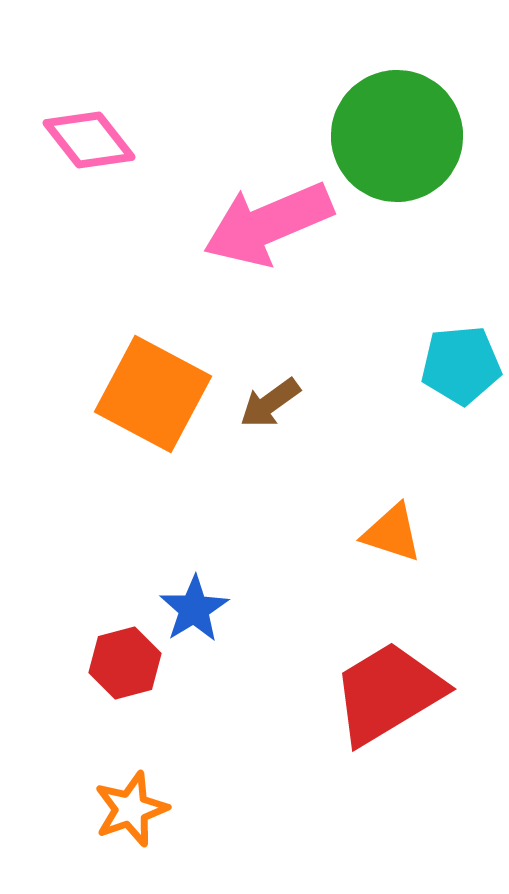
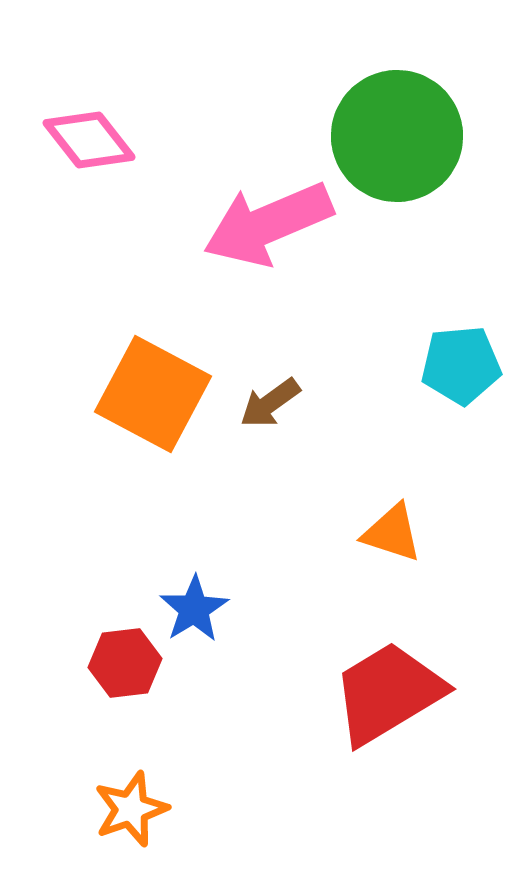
red hexagon: rotated 8 degrees clockwise
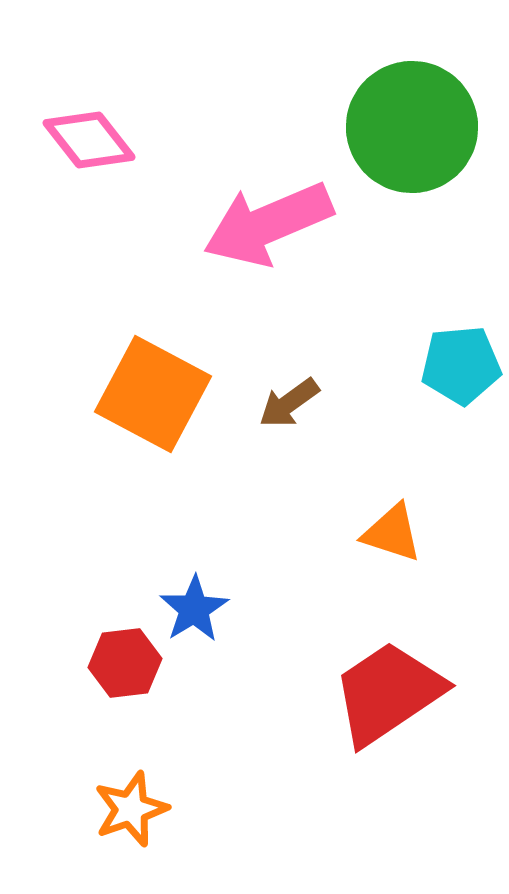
green circle: moved 15 px right, 9 px up
brown arrow: moved 19 px right
red trapezoid: rotated 3 degrees counterclockwise
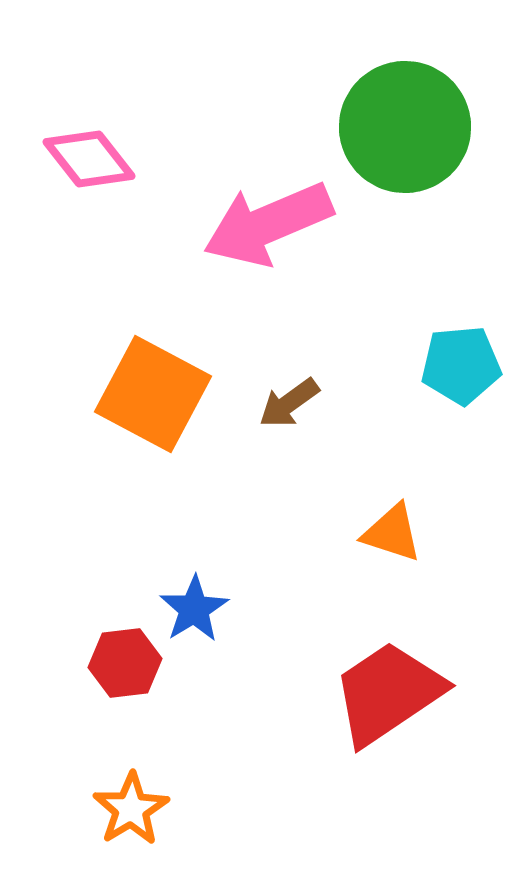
green circle: moved 7 px left
pink diamond: moved 19 px down
orange star: rotated 12 degrees counterclockwise
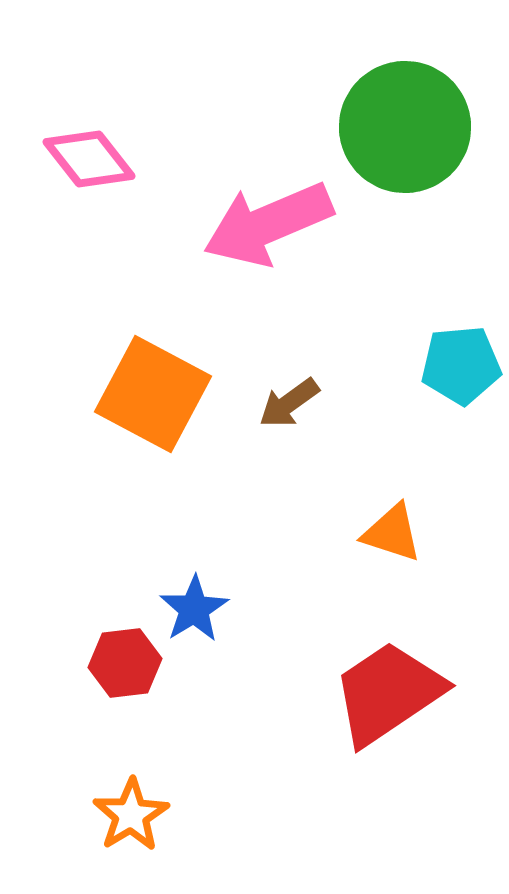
orange star: moved 6 px down
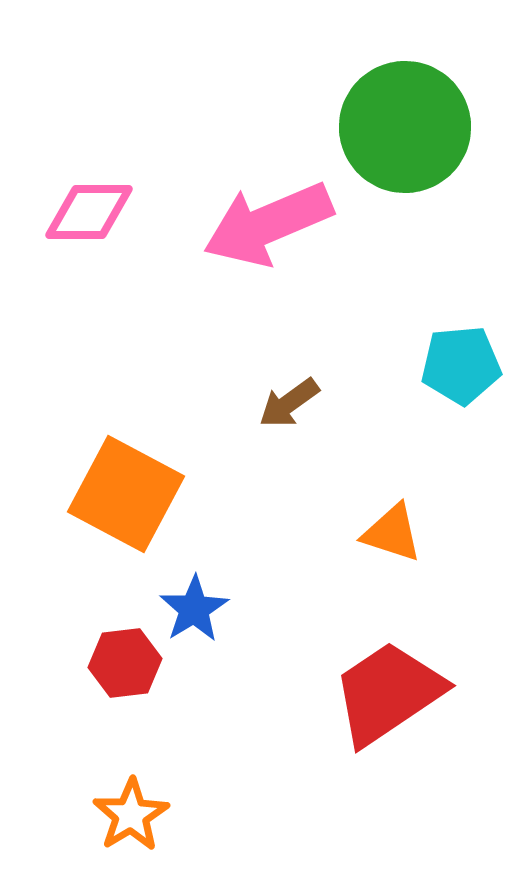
pink diamond: moved 53 px down; rotated 52 degrees counterclockwise
orange square: moved 27 px left, 100 px down
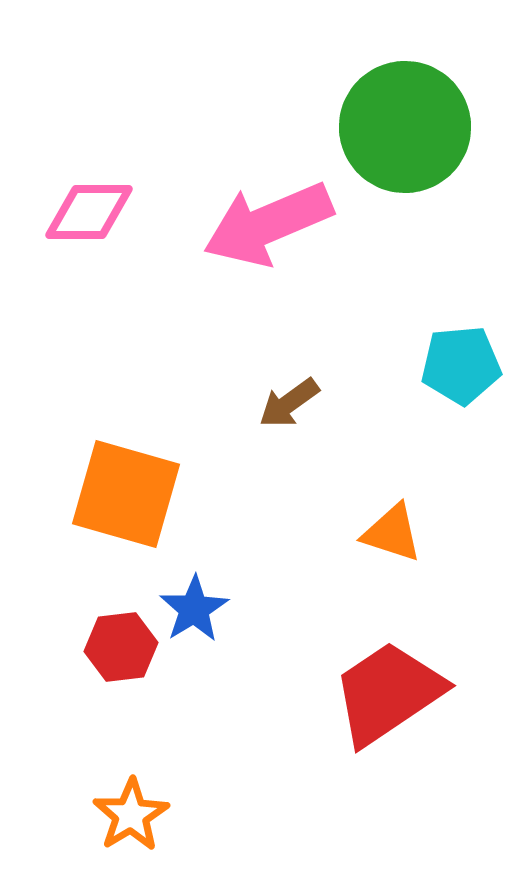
orange square: rotated 12 degrees counterclockwise
red hexagon: moved 4 px left, 16 px up
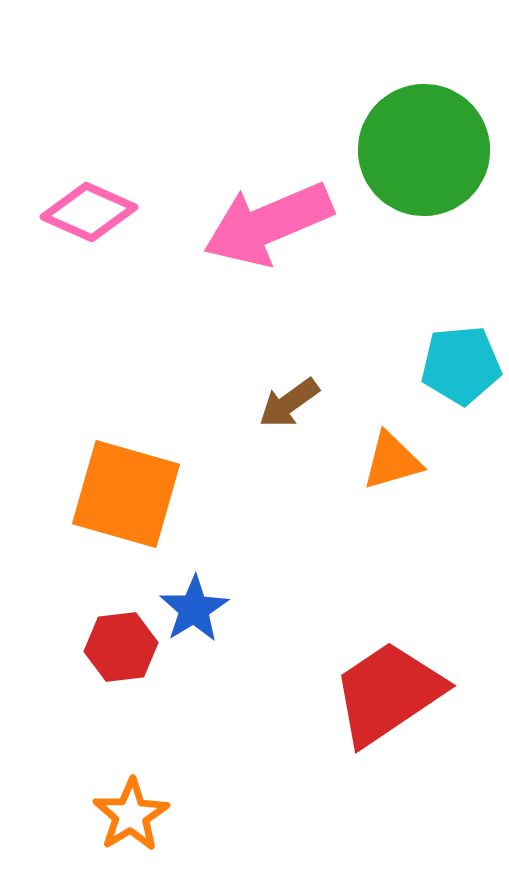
green circle: moved 19 px right, 23 px down
pink diamond: rotated 24 degrees clockwise
orange triangle: moved 72 px up; rotated 34 degrees counterclockwise
